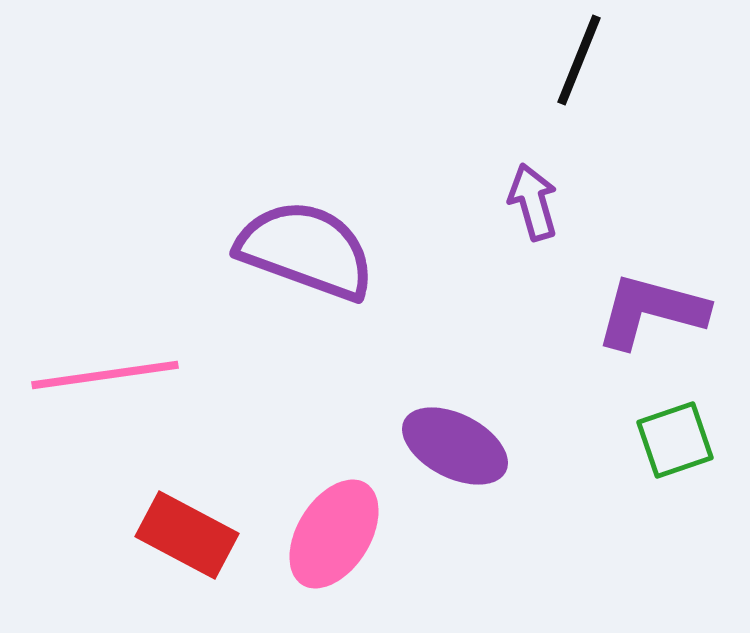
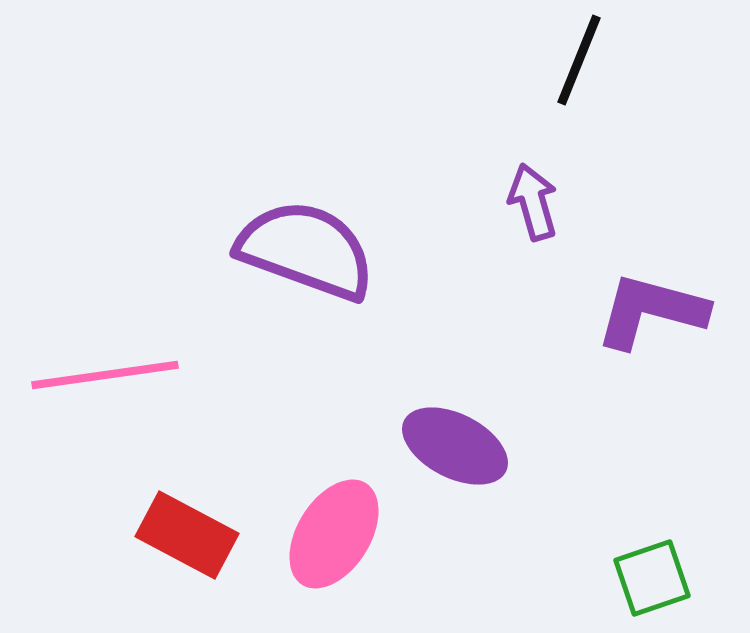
green square: moved 23 px left, 138 px down
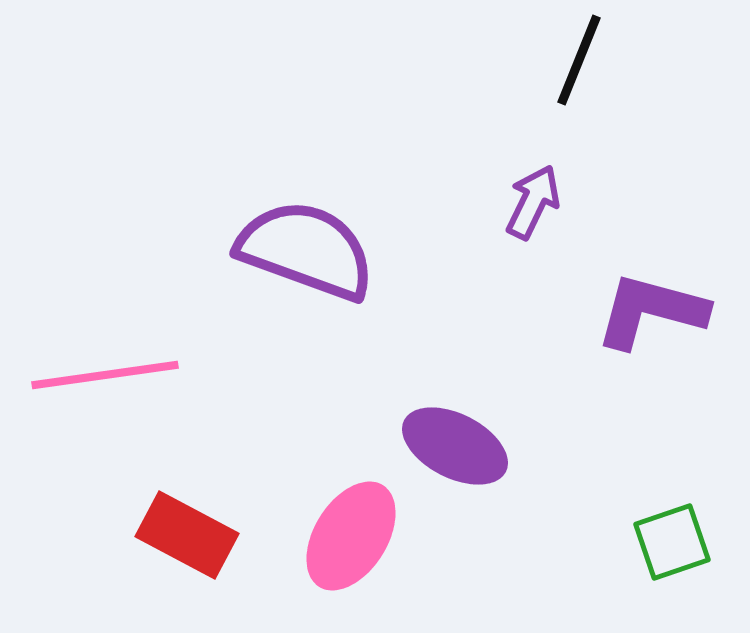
purple arrow: rotated 42 degrees clockwise
pink ellipse: moved 17 px right, 2 px down
green square: moved 20 px right, 36 px up
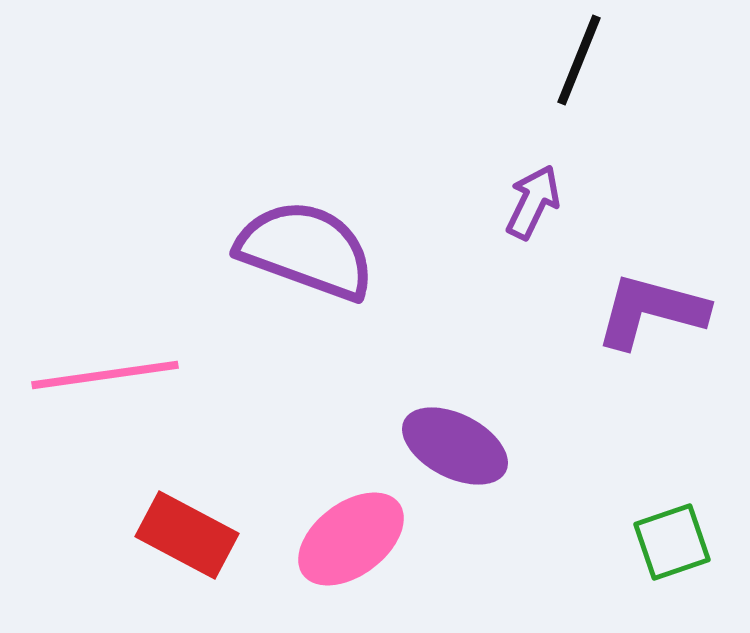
pink ellipse: moved 3 px down; rotated 21 degrees clockwise
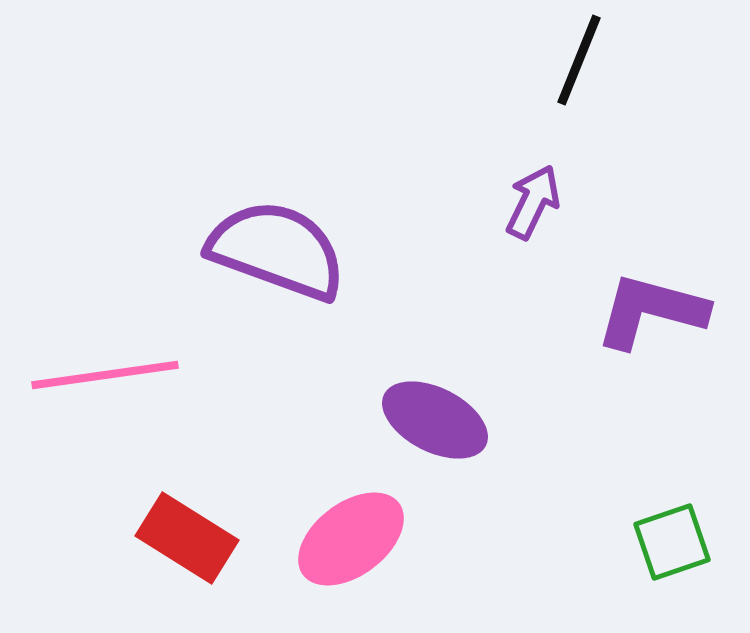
purple semicircle: moved 29 px left
purple ellipse: moved 20 px left, 26 px up
red rectangle: moved 3 px down; rotated 4 degrees clockwise
